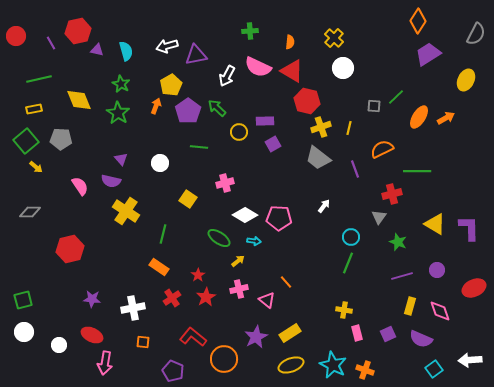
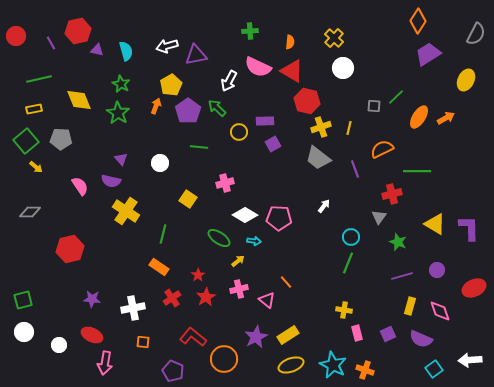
white arrow at (227, 76): moved 2 px right, 5 px down
yellow rectangle at (290, 333): moved 2 px left, 2 px down
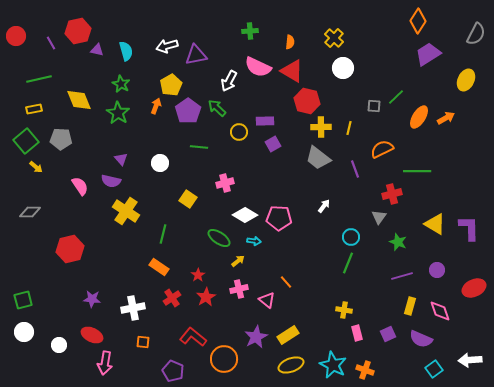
yellow cross at (321, 127): rotated 18 degrees clockwise
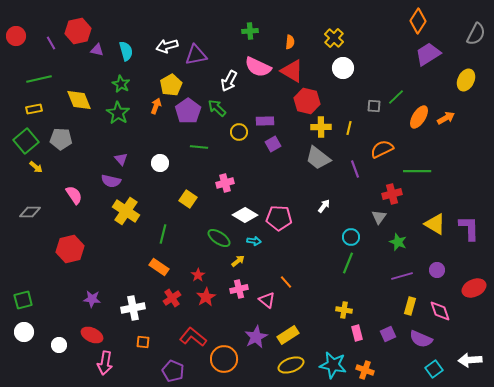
pink semicircle at (80, 186): moved 6 px left, 9 px down
cyan star at (333, 365): rotated 16 degrees counterclockwise
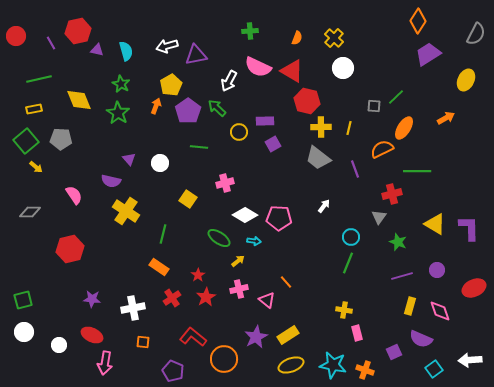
orange semicircle at (290, 42): moved 7 px right, 4 px up; rotated 16 degrees clockwise
orange ellipse at (419, 117): moved 15 px left, 11 px down
purple triangle at (121, 159): moved 8 px right
purple square at (388, 334): moved 6 px right, 18 px down
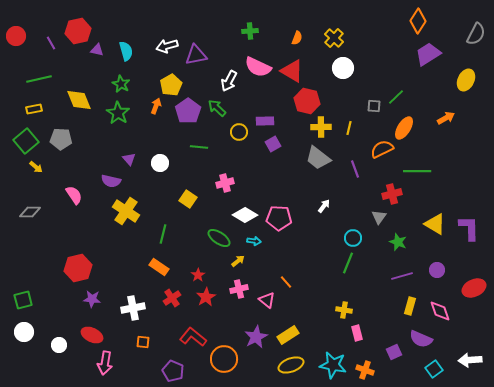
cyan circle at (351, 237): moved 2 px right, 1 px down
red hexagon at (70, 249): moved 8 px right, 19 px down
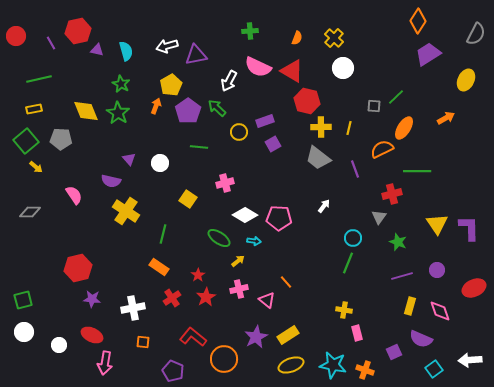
yellow diamond at (79, 100): moved 7 px right, 11 px down
purple rectangle at (265, 121): rotated 18 degrees counterclockwise
yellow triangle at (435, 224): moved 2 px right; rotated 25 degrees clockwise
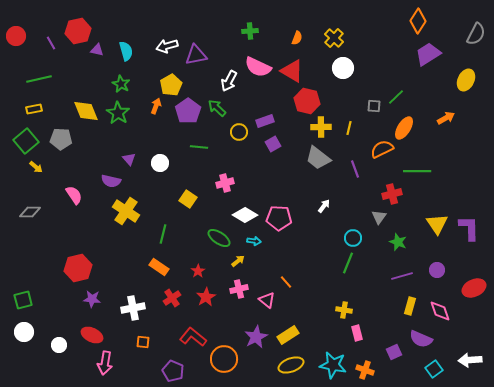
red star at (198, 275): moved 4 px up
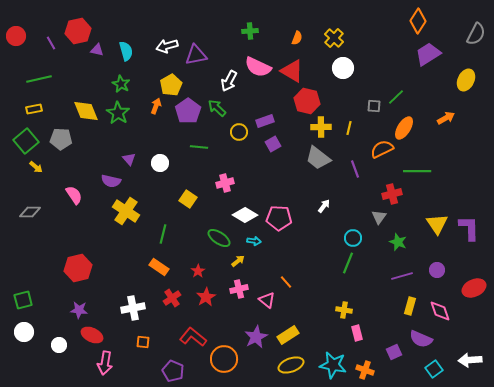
purple star at (92, 299): moved 13 px left, 11 px down
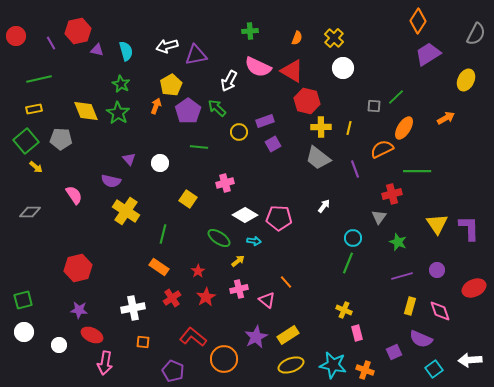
yellow cross at (344, 310): rotated 14 degrees clockwise
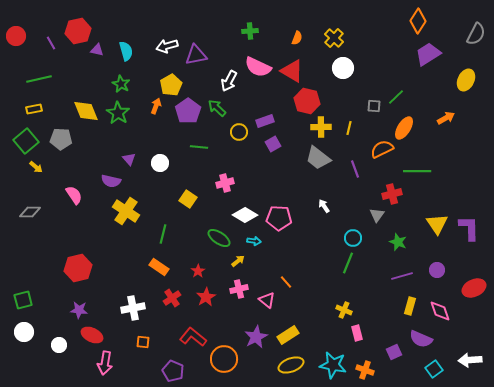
white arrow at (324, 206): rotated 72 degrees counterclockwise
gray triangle at (379, 217): moved 2 px left, 2 px up
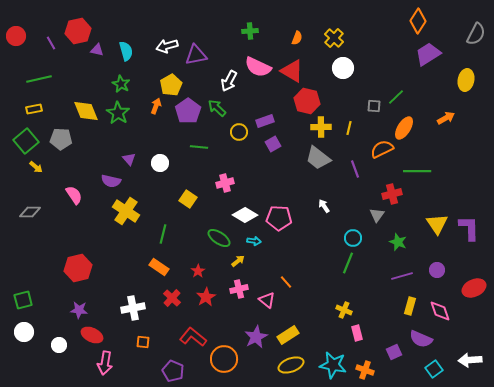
yellow ellipse at (466, 80): rotated 15 degrees counterclockwise
red cross at (172, 298): rotated 12 degrees counterclockwise
